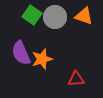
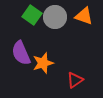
orange star: moved 1 px right, 4 px down
red triangle: moved 1 px left, 1 px down; rotated 30 degrees counterclockwise
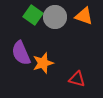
green square: moved 1 px right
red triangle: moved 2 px right, 1 px up; rotated 48 degrees clockwise
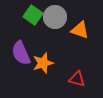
orange triangle: moved 4 px left, 14 px down
